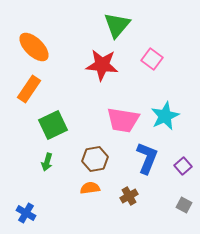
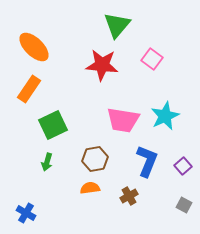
blue L-shape: moved 3 px down
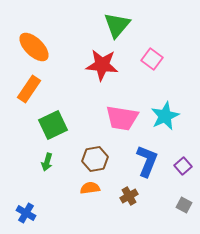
pink trapezoid: moved 1 px left, 2 px up
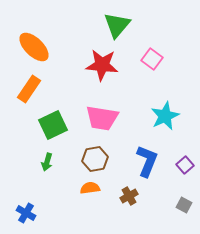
pink trapezoid: moved 20 px left
purple square: moved 2 px right, 1 px up
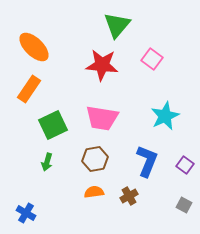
purple square: rotated 12 degrees counterclockwise
orange semicircle: moved 4 px right, 4 px down
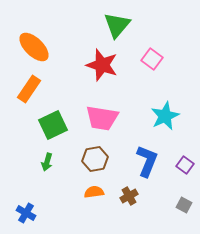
red star: rotated 12 degrees clockwise
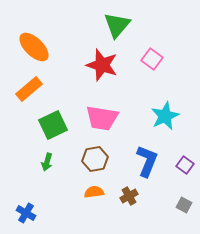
orange rectangle: rotated 16 degrees clockwise
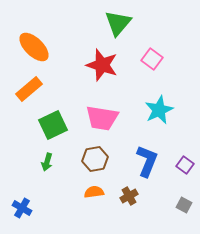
green triangle: moved 1 px right, 2 px up
cyan star: moved 6 px left, 6 px up
blue cross: moved 4 px left, 5 px up
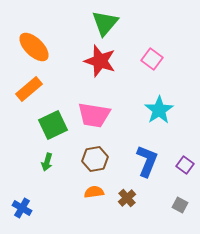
green triangle: moved 13 px left
red star: moved 2 px left, 4 px up
cyan star: rotated 8 degrees counterclockwise
pink trapezoid: moved 8 px left, 3 px up
brown cross: moved 2 px left, 2 px down; rotated 12 degrees counterclockwise
gray square: moved 4 px left
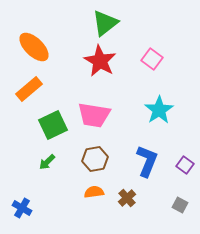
green triangle: rotated 12 degrees clockwise
red star: rotated 12 degrees clockwise
green arrow: rotated 30 degrees clockwise
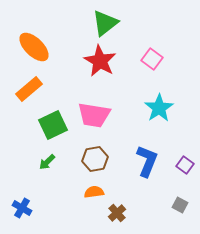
cyan star: moved 2 px up
brown cross: moved 10 px left, 15 px down
